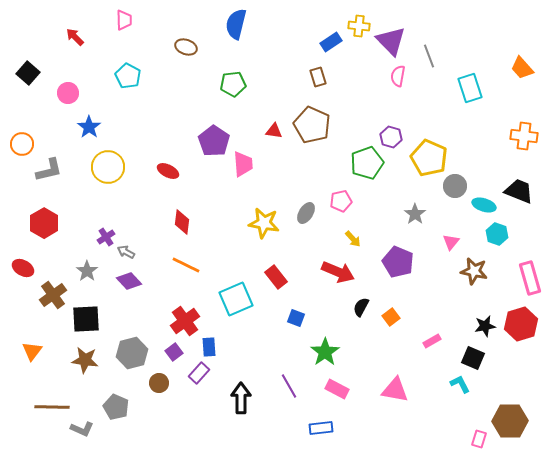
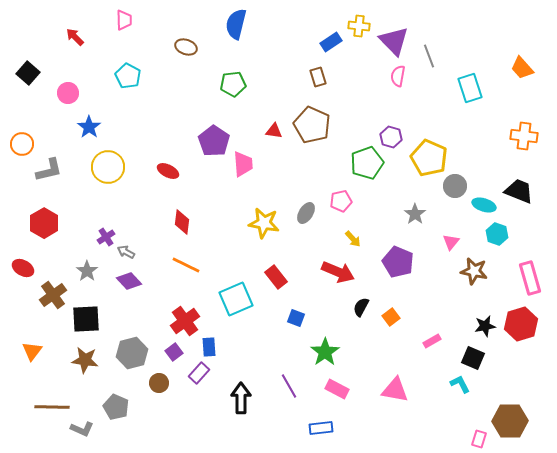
purple triangle at (391, 41): moved 3 px right
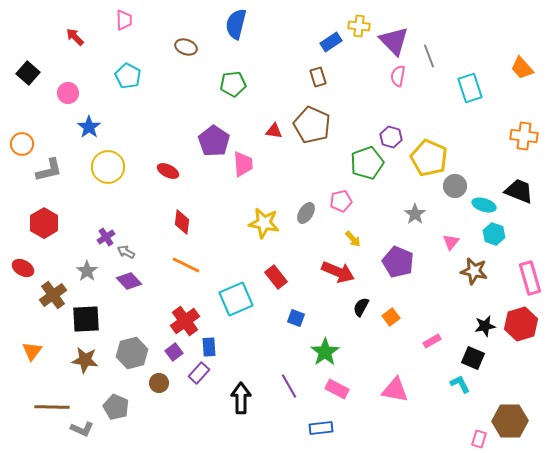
cyan hexagon at (497, 234): moved 3 px left
